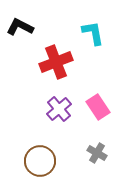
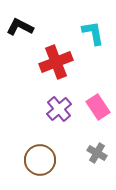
brown circle: moved 1 px up
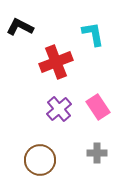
cyan L-shape: moved 1 px down
gray cross: rotated 30 degrees counterclockwise
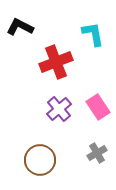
gray cross: rotated 30 degrees counterclockwise
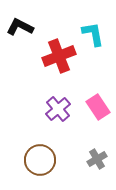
red cross: moved 3 px right, 6 px up
purple cross: moved 1 px left
gray cross: moved 6 px down
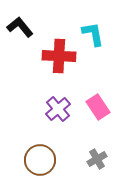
black L-shape: rotated 24 degrees clockwise
red cross: rotated 24 degrees clockwise
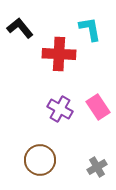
black L-shape: moved 1 px down
cyan L-shape: moved 3 px left, 5 px up
red cross: moved 2 px up
purple cross: moved 2 px right; rotated 20 degrees counterclockwise
gray cross: moved 8 px down
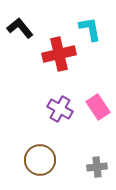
red cross: rotated 16 degrees counterclockwise
gray cross: rotated 24 degrees clockwise
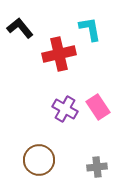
purple cross: moved 5 px right
brown circle: moved 1 px left
